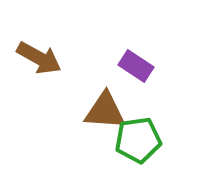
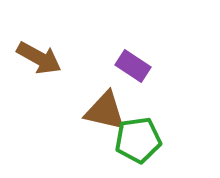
purple rectangle: moved 3 px left
brown triangle: rotated 9 degrees clockwise
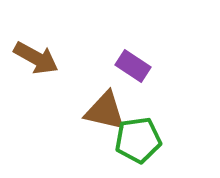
brown arrow: moved 3 px left
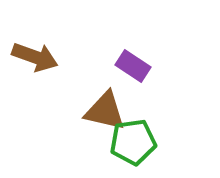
brown arrow: moved 1 px left, 1 px up; rotated 9 degrees counterclockwise
green pentagon: moved 5 px left, 2 px down
